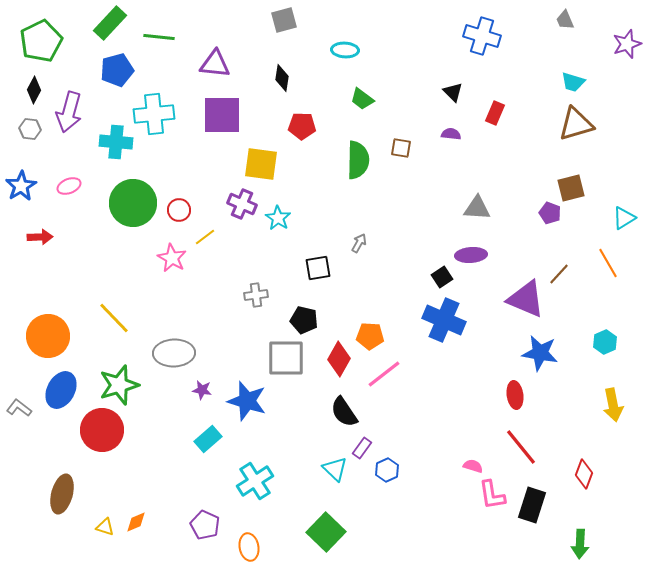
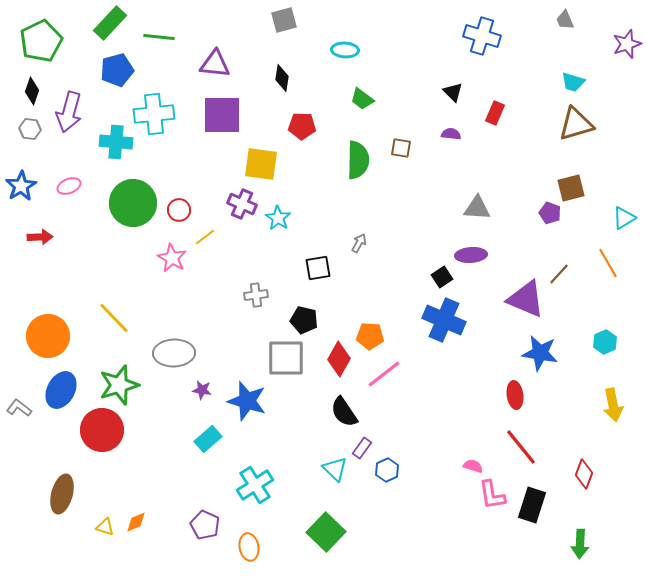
black diamond at (34, 90): moved 2 px left, 1 px down; rotated 8 degrees counterclockwise
cyan cross at (255, 481): moved 4 px down
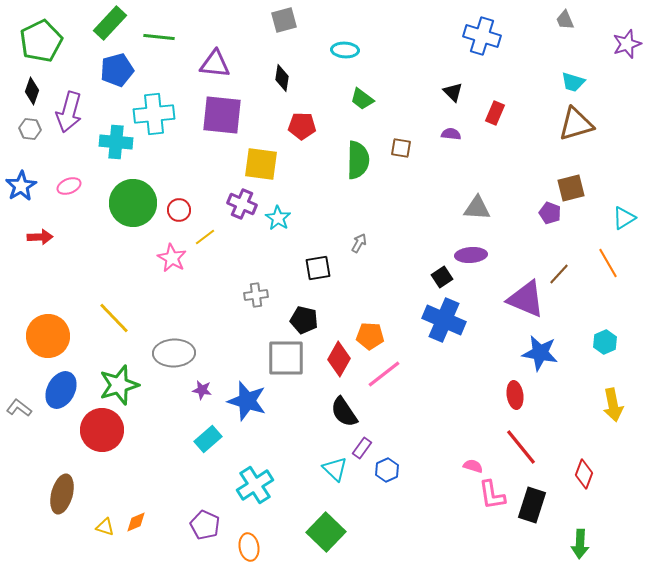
purple square at (222, 115): rotated 6 degrees clockwise
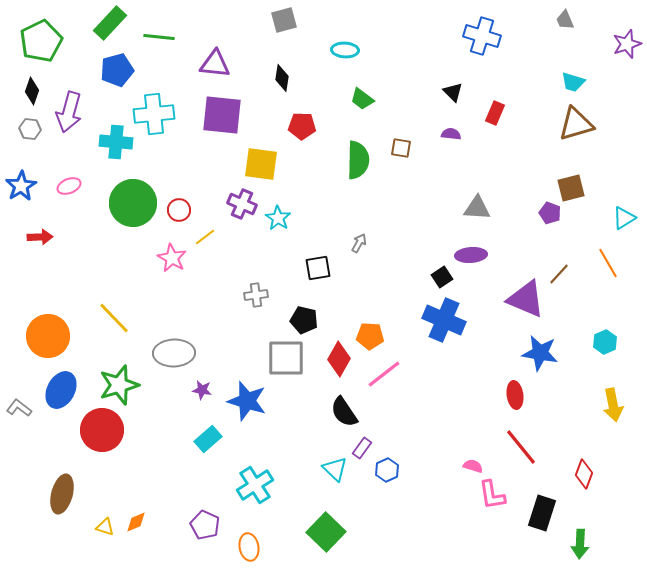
black rectangle at (532, 505): moved 10 px right, 8 px down
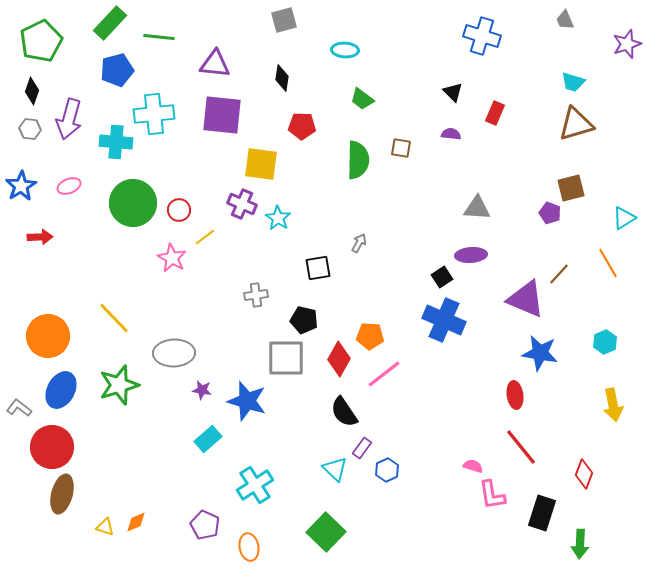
purple arrow at (69, 112): moved 7 px down
red circle at (102, 430): moved 50 px left, 17 px down
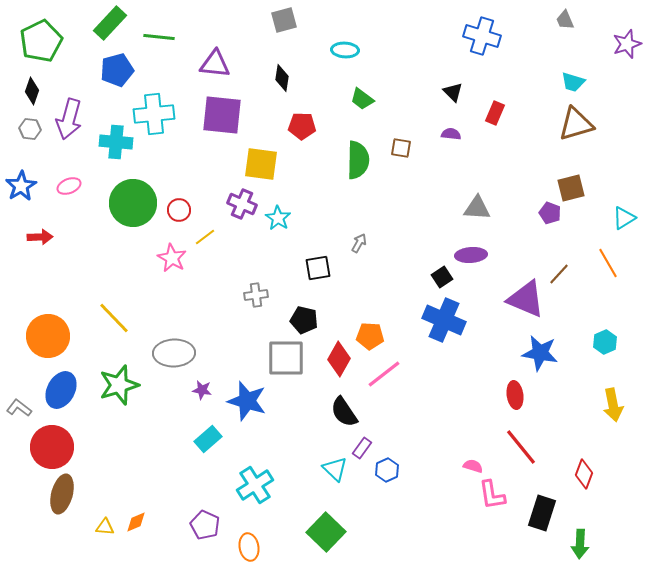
yellow triangle at (105, 527): rotated 12 degrees counterclockwise
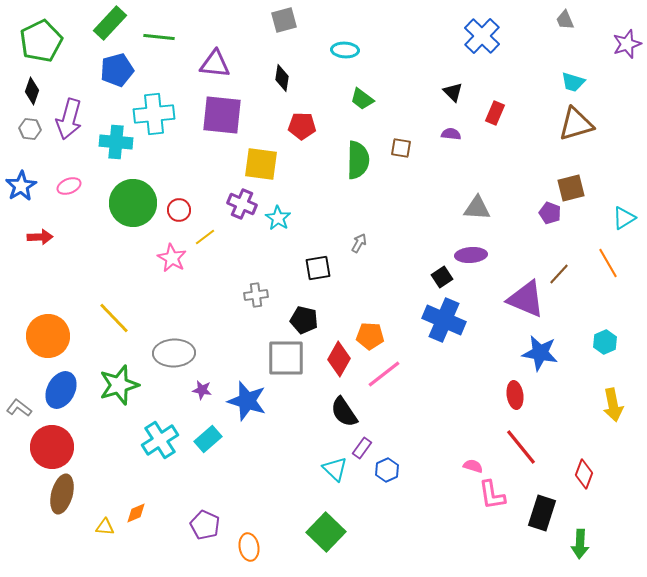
blue cross at (482, 36): rotated 27 degrees clockwise
cyan cross at (255, 485): moved 95 px left, 45 px up
orange diamond at (136, 522): moved 9 px up
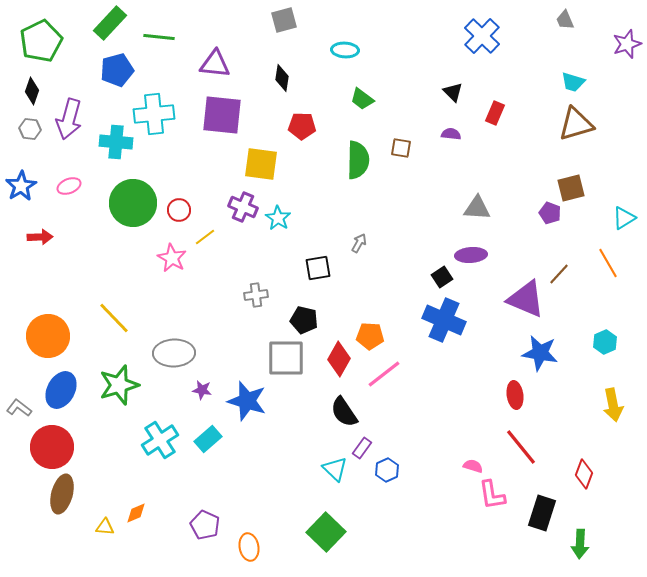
purple cross at (242, 204): moved 1 px right, 3 px down
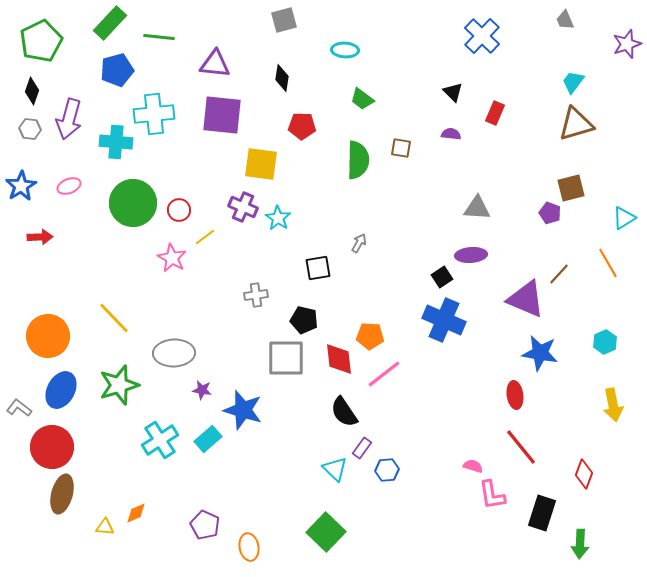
cyan trapezoid at (573, 82): rotated 110 degrees clockwise
red diamond at (339, 359): rotated 36 degrees counterclockwise
blue star at (247, 401): moved 4 px left, 9 px down
blue hexagon at (387, 470): rotated 20 degrees clockwise
